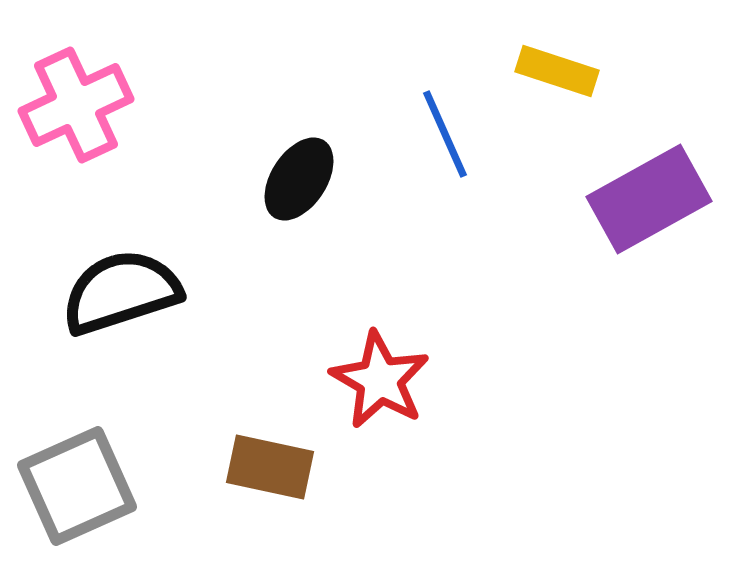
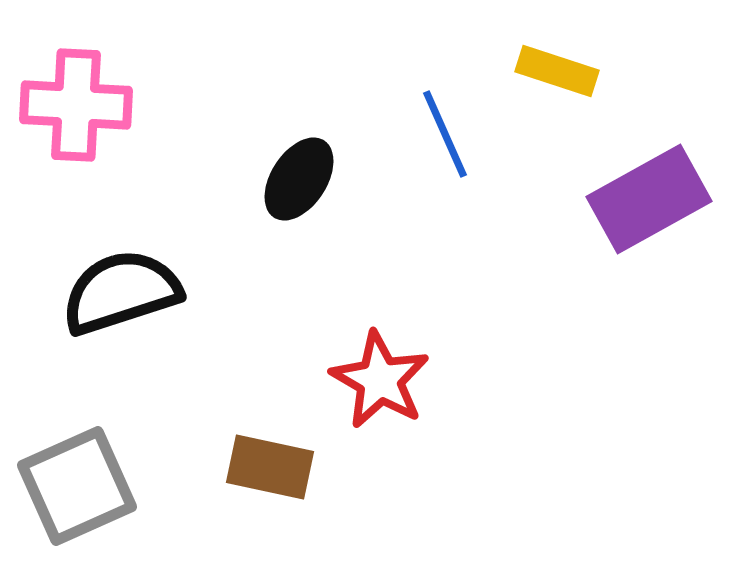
pink cross: rotated 28 degrees clockwise
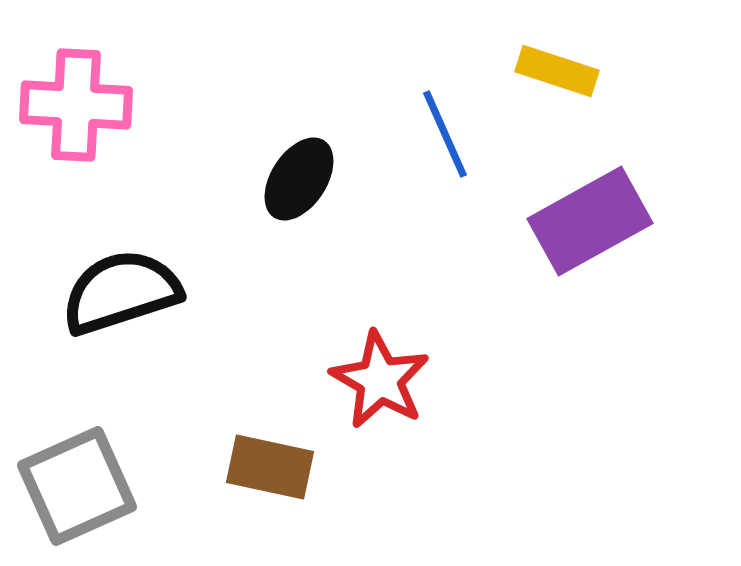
purple rectangle: moved 59 px left, 22 px down
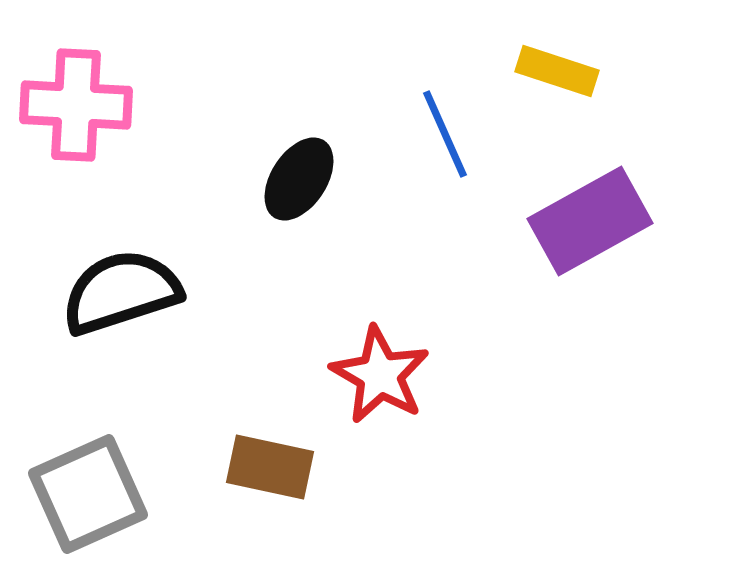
red star: moved 5 px up
gray square: moved 11 px right, 8 px down
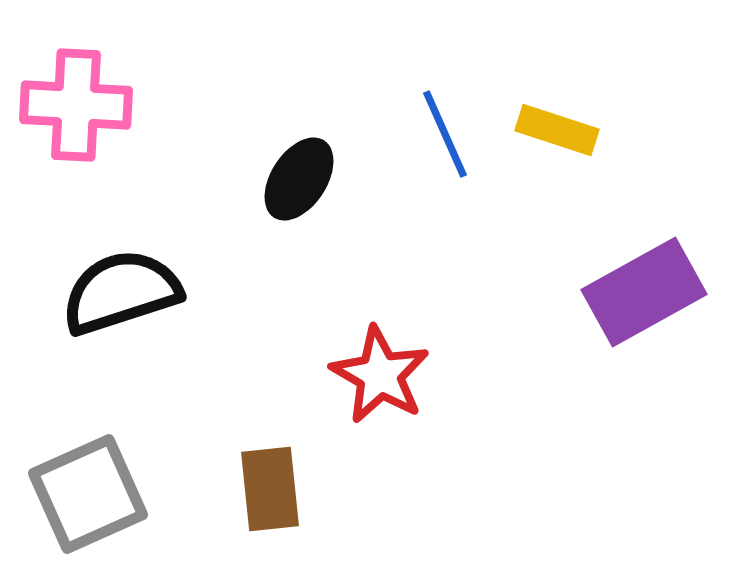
yellow rectangle: moved 59 px down
purple rectangle: moved 54 px right, 71 px down
brown rectangle: moved 22 px down; rotated 72 degrees clockwise
